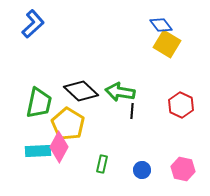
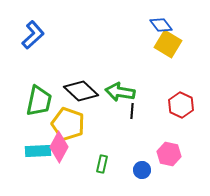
blue L-shape: moved 11 px down
yellow square: moved 1 px right
green trapezoid: moved 2 px up
yellow pentagon: rotated 12 degrees counterclockwise
pink hexagon: moved 14 px left, 15 px up
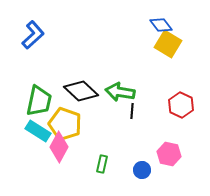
yellow pentagon: moved 3 px left
cyan rectangle: moved 20 px up; rotated 35 degrees clockwise
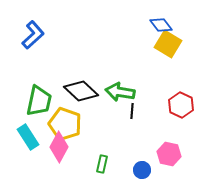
cyan rectangle: moved 10 px left, 6 px down; rotated 25 degrees clockwise
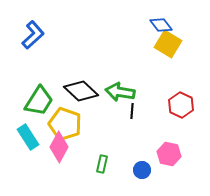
green trapezoid: rotated 20 degrees clockwise
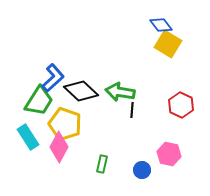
blue L-shape: moved 20 px right, 43 px down
black line: moved 1 px up
